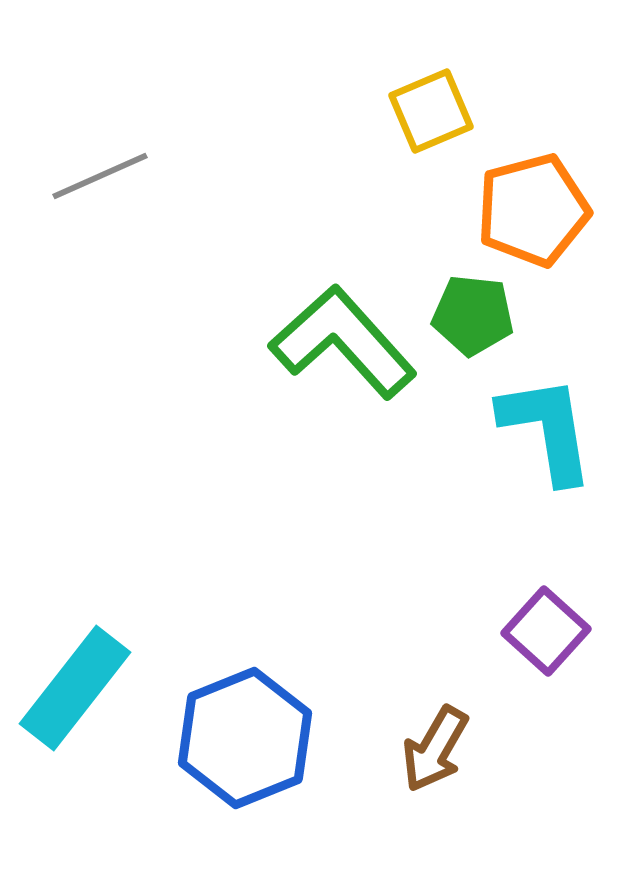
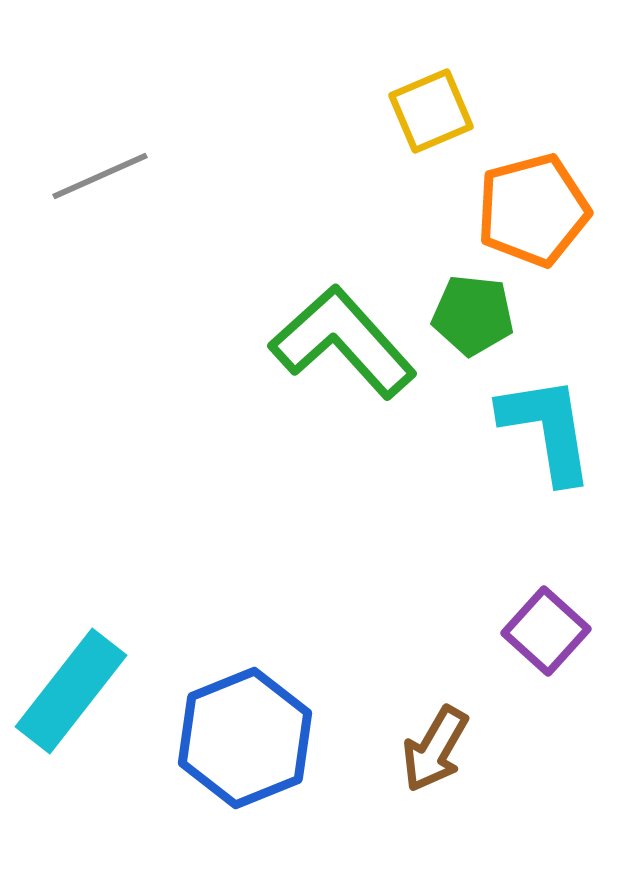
cyan rectangle: moved 4 px left, 3 px down
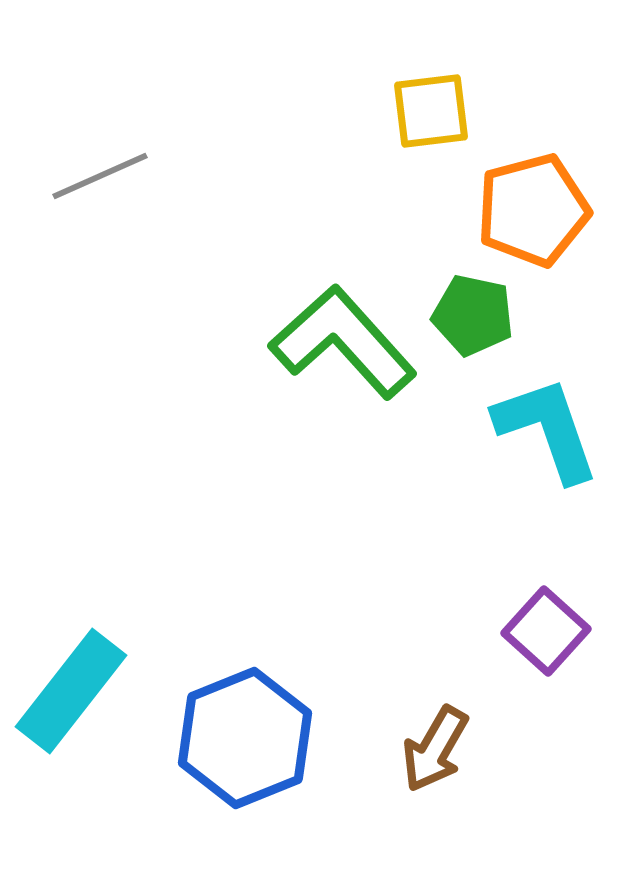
yellow square: rotated 16 degrees clockwise
green pentagon: rotated 6 degrees clockwise
cyan L-shape: rotated 10 degrees counterclockwise
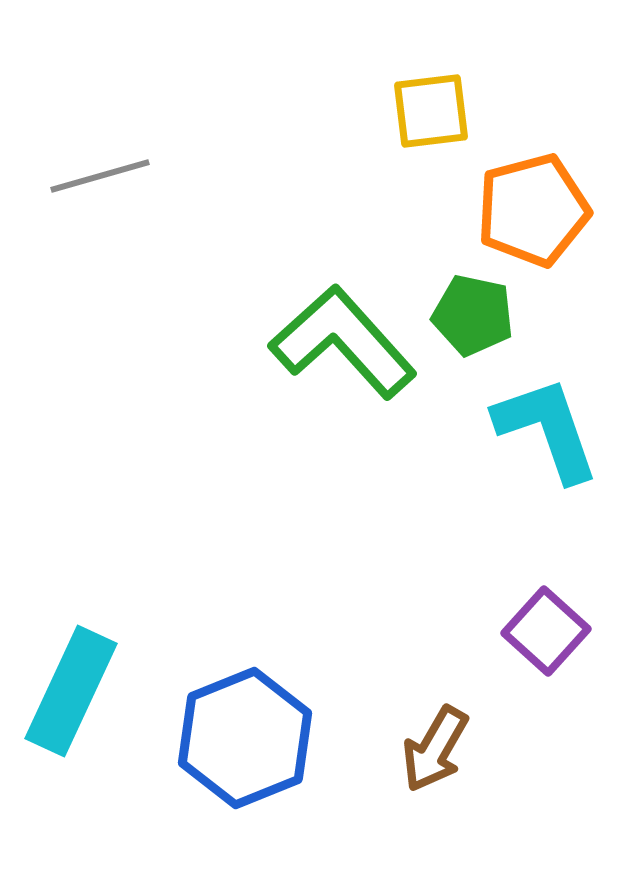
gray line: rotated 8 degrees clockwise
cyan rectangle: rotated 13 degrees counterclockwise
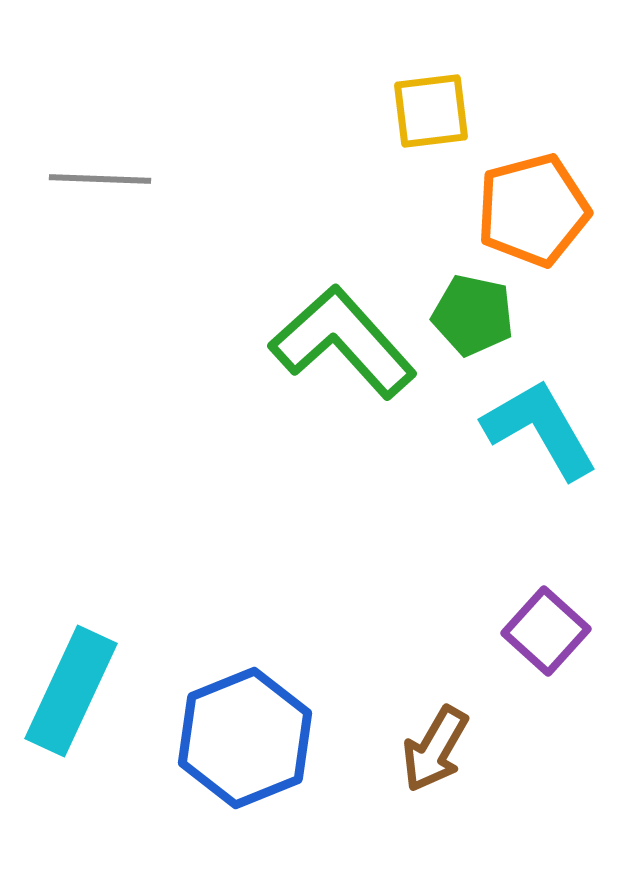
gray line: moved 3 px down; rotated 18 degrees clockwise
cyan L-shape: moved 7 px left; rotated 11 degrees counterclockwise
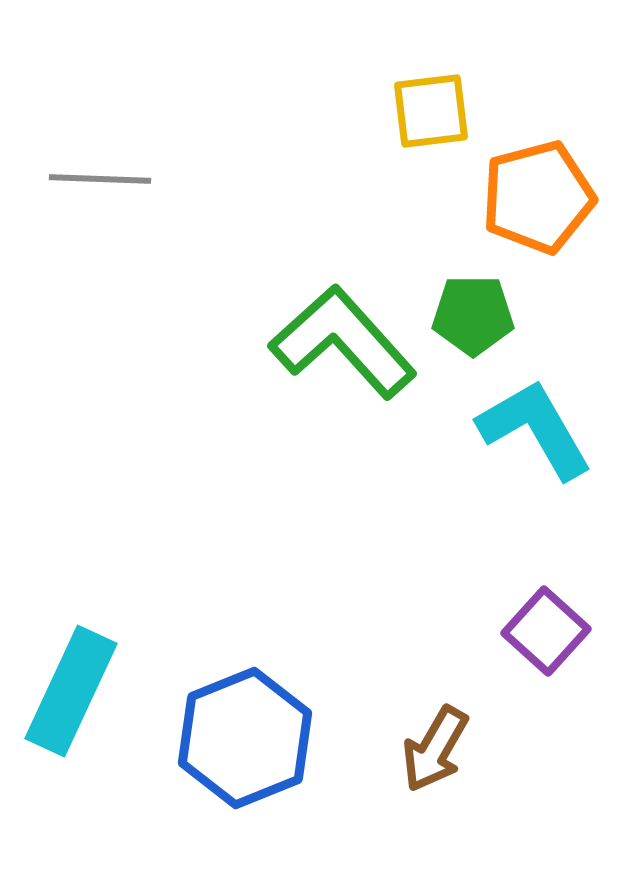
orange pentagon: moved 5 px right, 13 px up
green pentagon: rotated 12 degrees counterclockwise
cyan L-shape: moved 5 px left
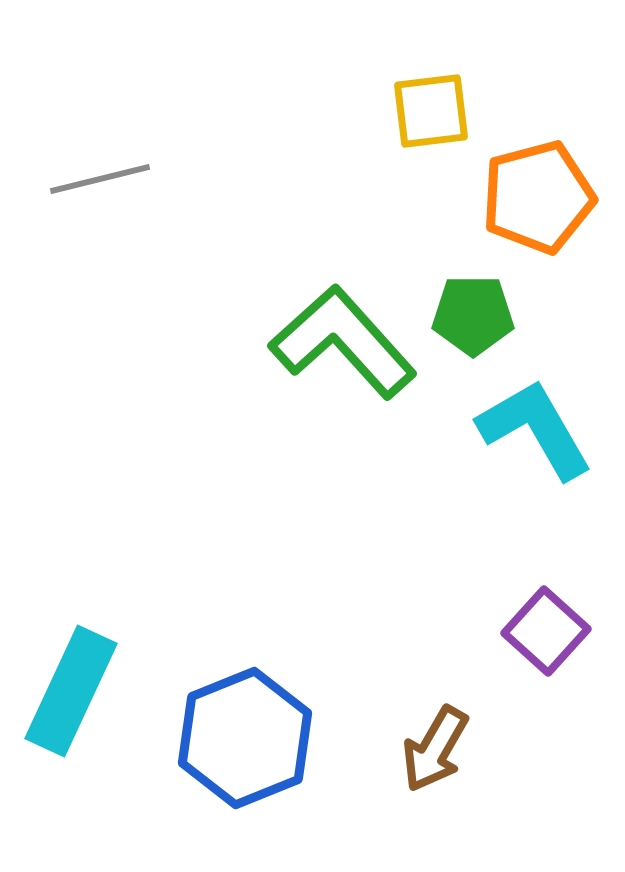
gray line: rotated 16 degrees counterclockwise
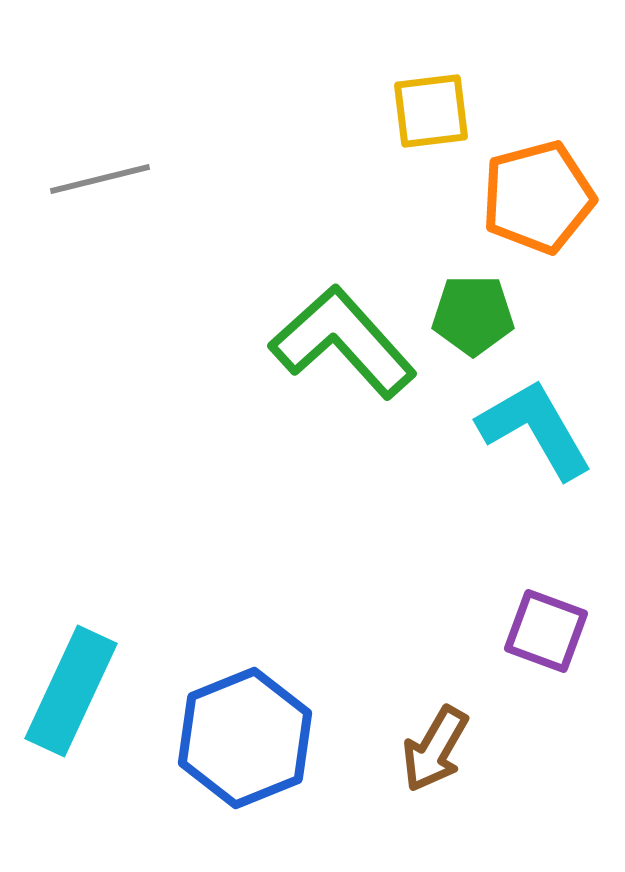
purple square: rotated 22 degrees counterclockwise
